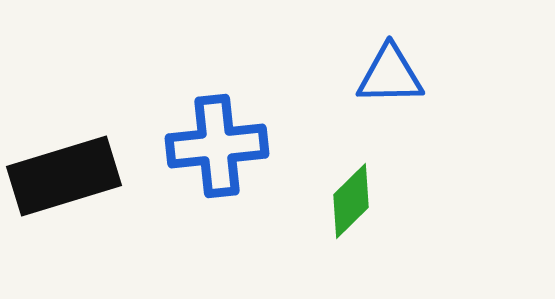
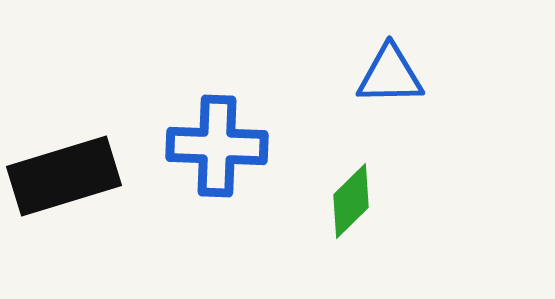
blue cross: rotated 8 degrees clockwise
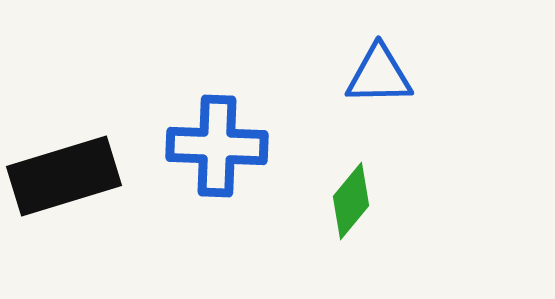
blue triangle: moved 11 px left
green diamond: rotated 6 degrees counterclockwise
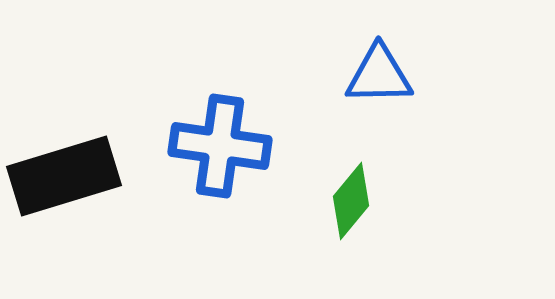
blue cross: moved 3 px right; rotated 6 degrees clockwise
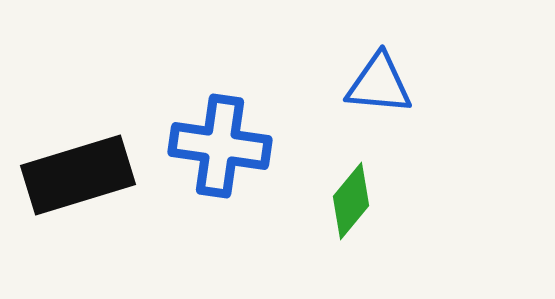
blue triangle: moved 9 px down; rotated 6 degrees clockwise
black rectangle: moved 14 px right, 1 px up
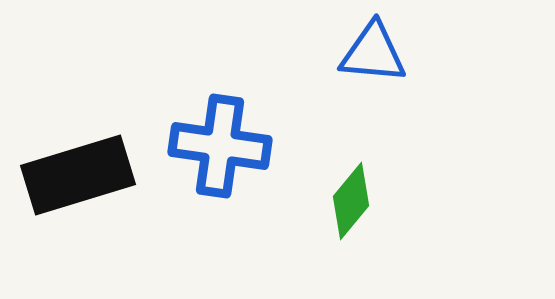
blue triangle: moved 6 px left, 31 px up
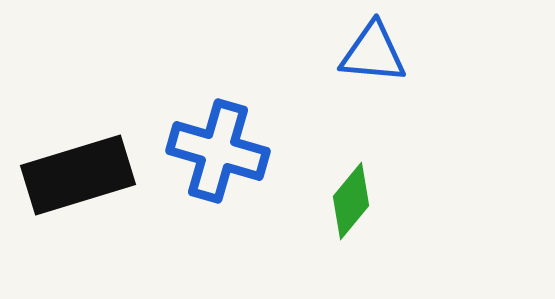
blue cross: moved 2 px left, 5 px down; rotated 8 degrees clockwise
